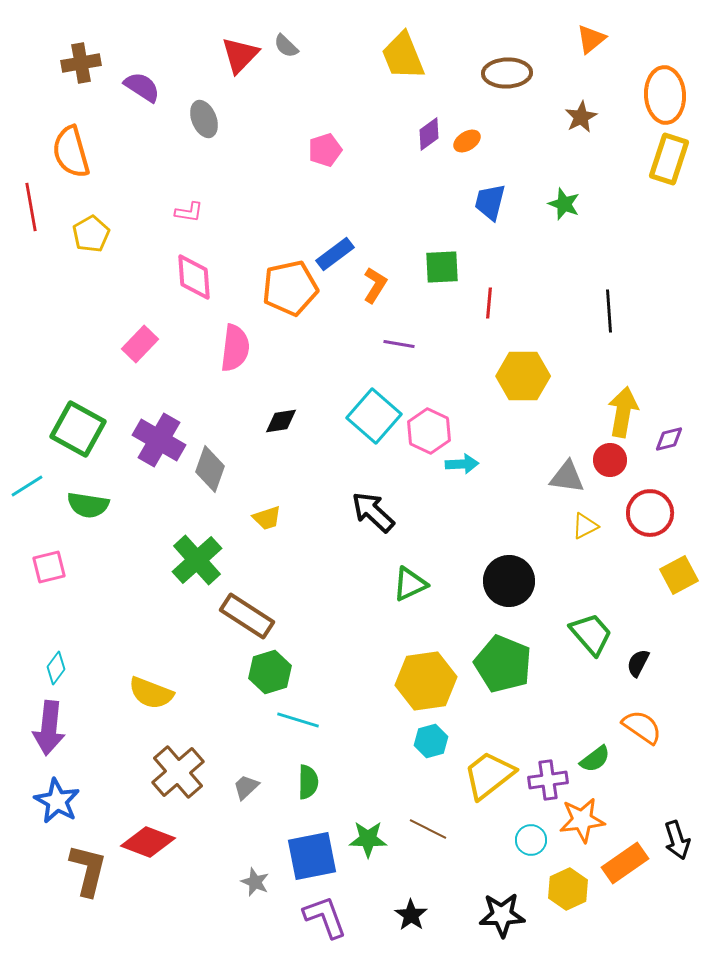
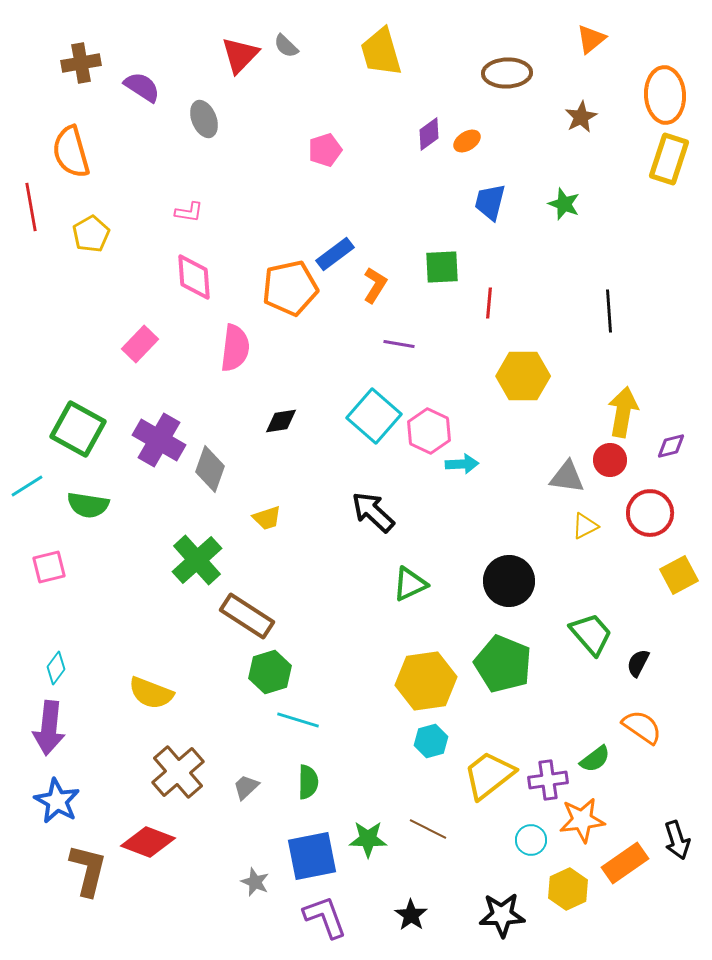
yellow trapezoid at (403, 56): moved 22 px left, 4 px up; rotated 6 degrees clockwise
purple diamond at (669, 439): moved 2 px right, 7 px down
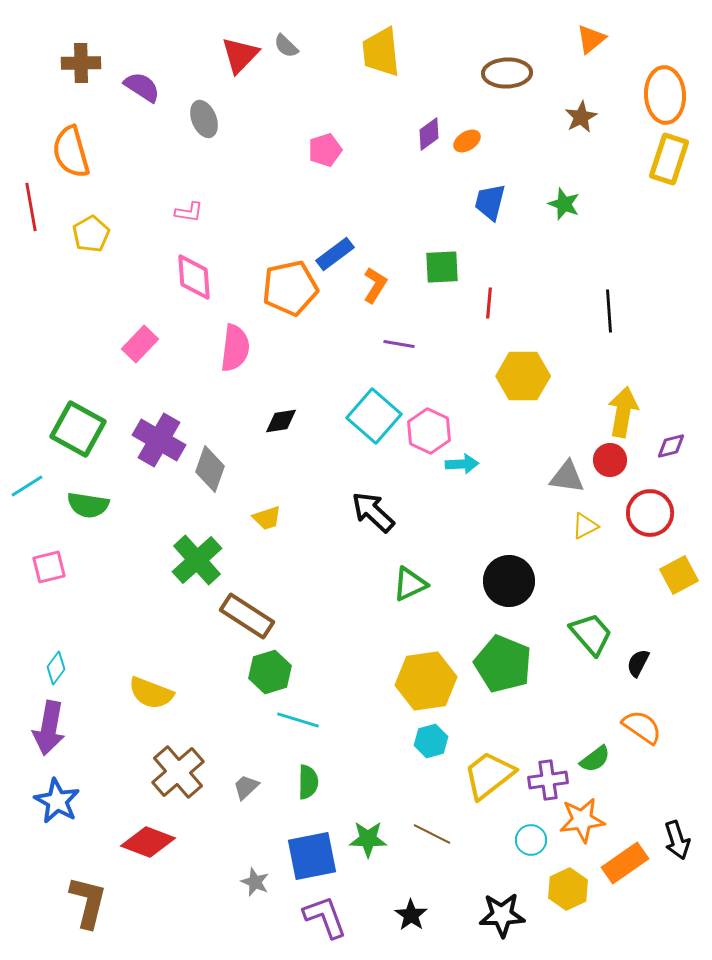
yellow trapezoid at (381, 52): rotated 10 degrees clockwise
brown cross at (81, 63): rotated 9 degrees clockwise
purple arrow at (49, 728): rotated 4 degrees clockwise
brown line at (428, 829): moved 4 px right, 5 px down
brown L-shape at (88, 870): moved 32 px down
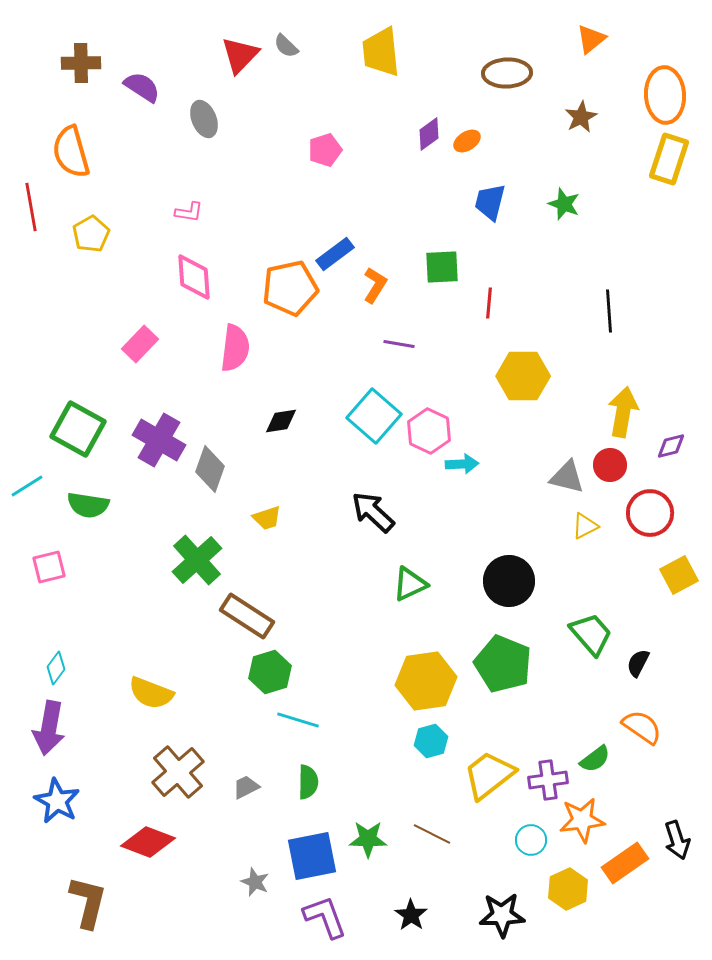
red circle at (610, 460): moved 5 px down
gray triangle at (567, 477): rotated 6 degrees clockwise
gray trapezoid at (246, 787): rotated 16 degrees clockwise
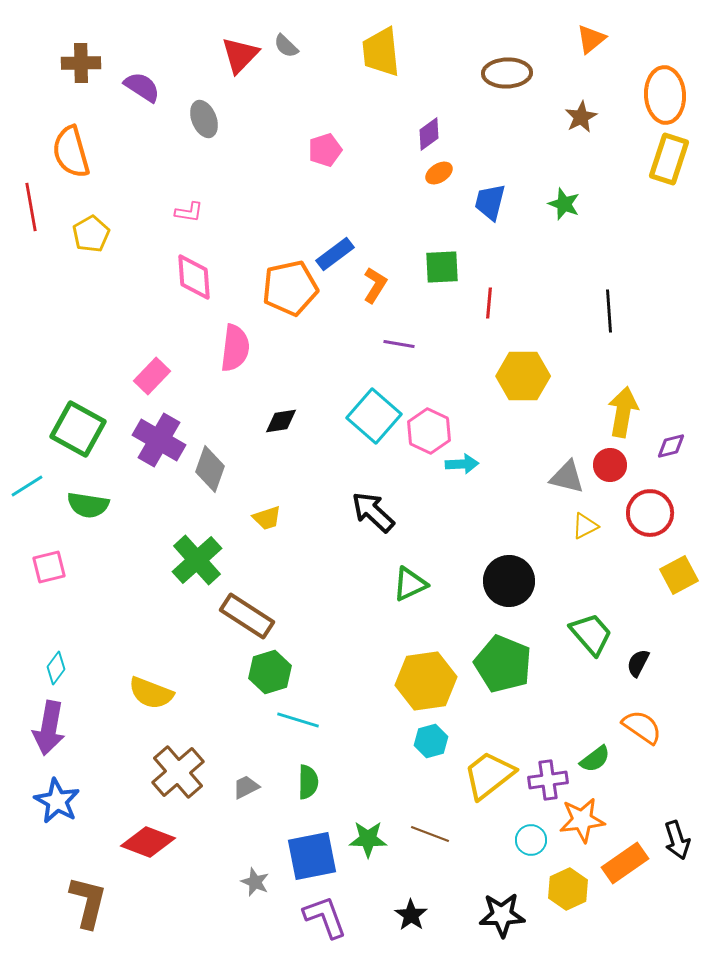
orange ellipse at (467, 141): moved 28 px left, 32 px down
pink rectangle at (140, 344): moved 12 px right, 32 px down
brown line at (432, 834): moved 2 px left; rotated 6 degrees counterclockwise
